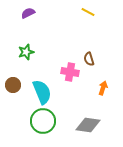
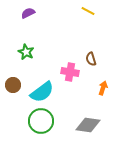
yellow line: moved 1 px up
green star: rotated 28 degrees counterclockwise
brown semicircle: moved 2 px right
cyan semicircle: rotated 75 degrees clockwise
green circle: moved 2 px left
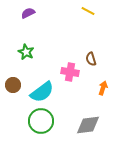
gray diamond: rotated 15 degrees counterclockwise
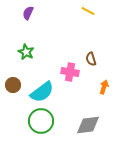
purple semicircle: rotated 40 degrees counterclockwise
orange arrow: moved 1 px right, 1 px up
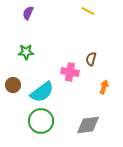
green star: rotated 28 degrees counterclockwise
brown semicircle: rotated 32 degrees clockwise
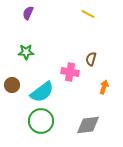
yellow line: moved 3 px down
brown circle: moved 1 px left
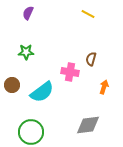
green circle: moved 10 px left, 11 px down
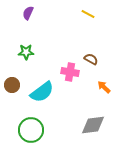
brown semicircle: rotated 104 degrees clockwise
orange arrow: rotated 64 degrees counterclockwise
gray diamond: moved 5 px right
green circle: moved 2 px up
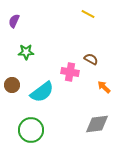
purple semicircle: moved 14 px left, 8 px down
gray diamond: moved 4 px right, 1 px up
